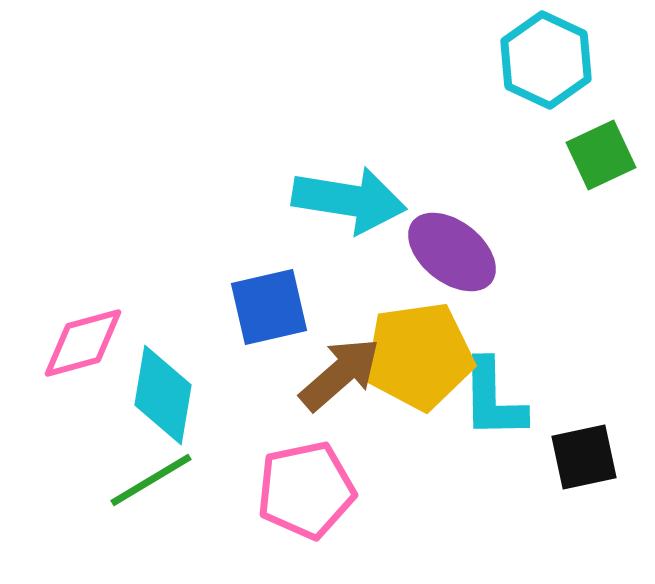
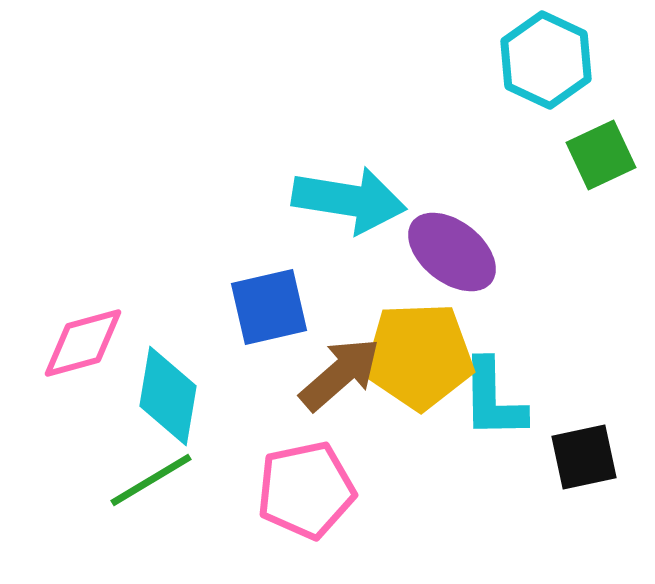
yellow pentagon: rotated 6 degrees clockwise
cyan diamond: moved 5 px right, 1 px down
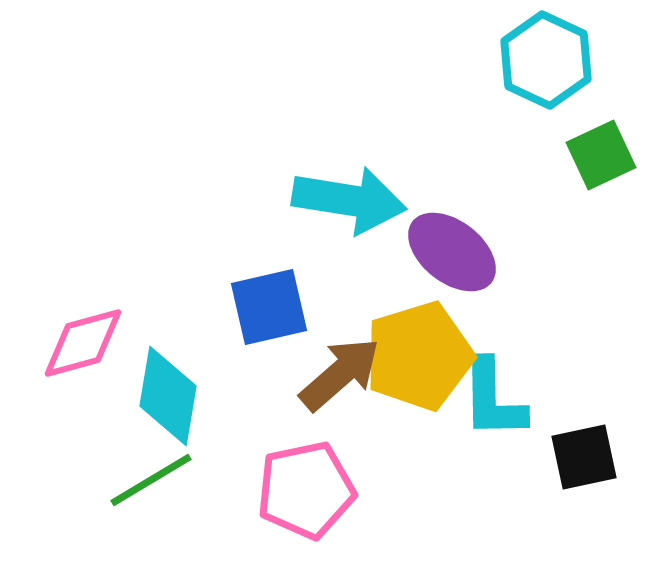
yellow pentagon: rotated 15 degrees counterclockwise
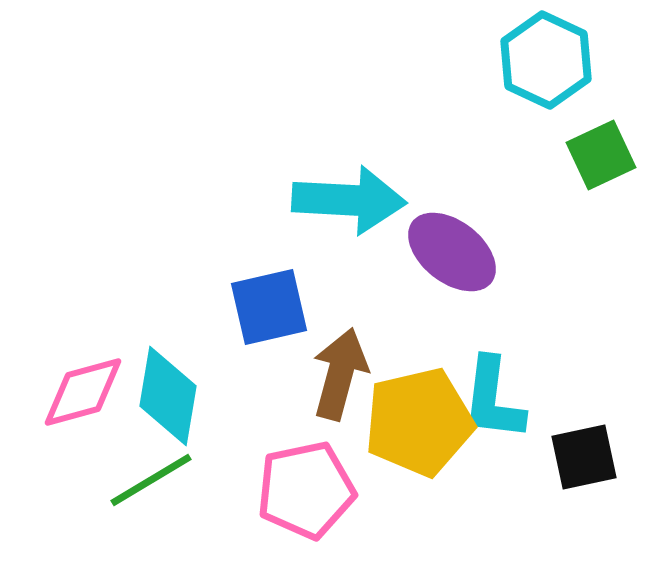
cyan arrow: rotated 6 degrees counterclockwise
pink diamond: moved 49 px down
yellow pentagon: moved 66 px down; rotated 4 degrees clockwise
brown arrow: rotated 34 degrees counterclockwise
cyan L-shape: rotated 8 degrees clockwise
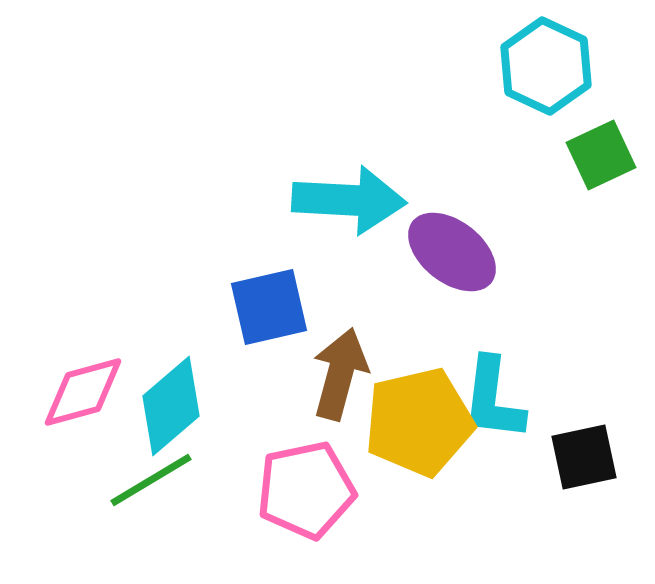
cyan hexagon: moved 6 px down
cyan diamond: moved 3 px right, 10 px down; rotated 40 degrees clockwise
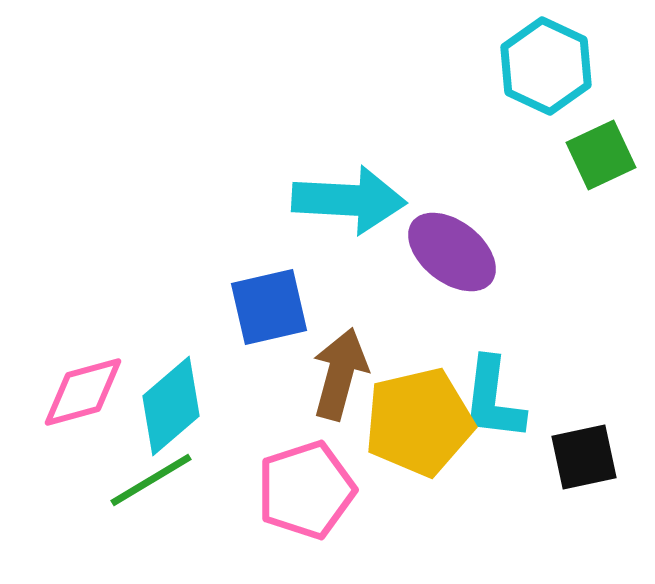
pink pentagon: rotated 6 degrees counterclockwise
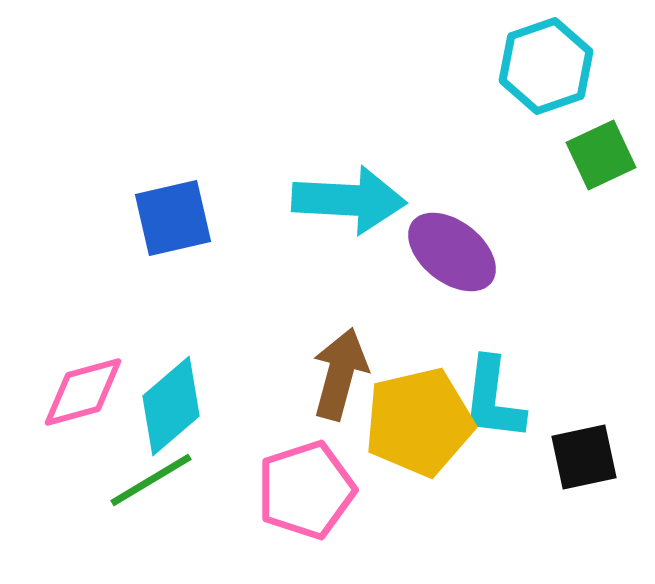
cyan hexagon: rotated 16 degrees clockwise
blue square: moved 96 px left, 89 px up
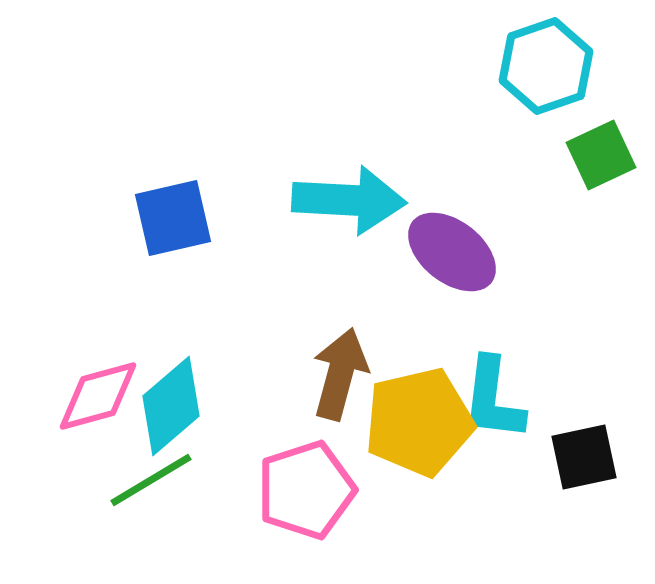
pink diamond: moved 15 px right, 4 px down
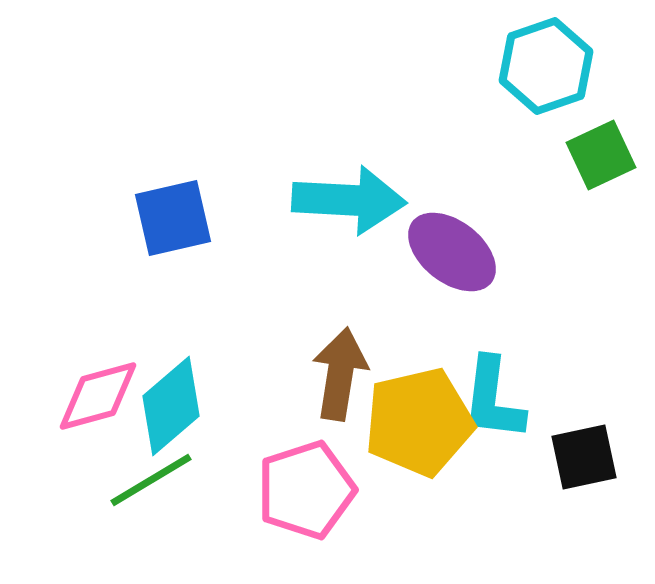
brown arrow: rotated 6 degrees counterclockwise
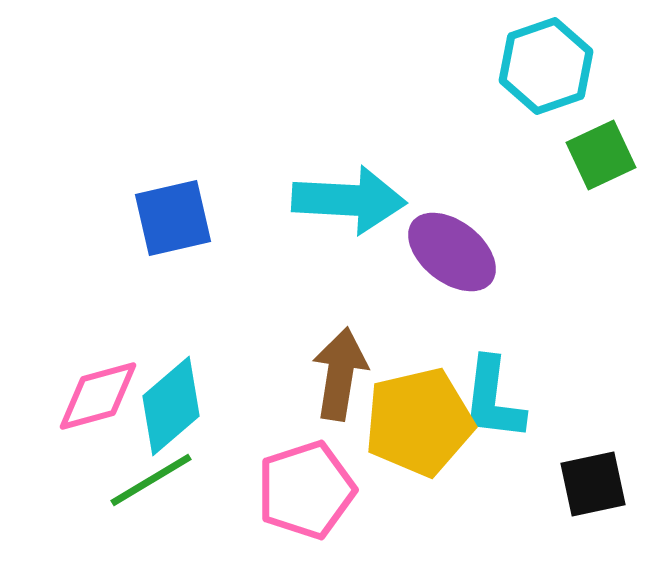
black square: moved 9 px right, 27 px down
